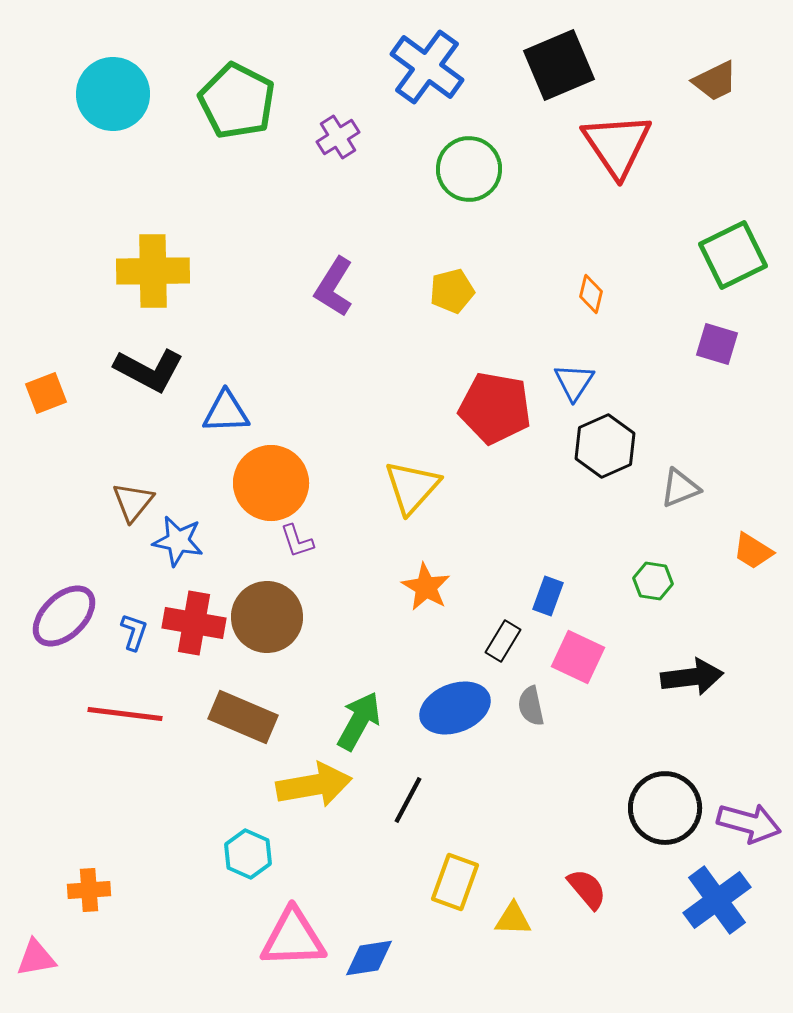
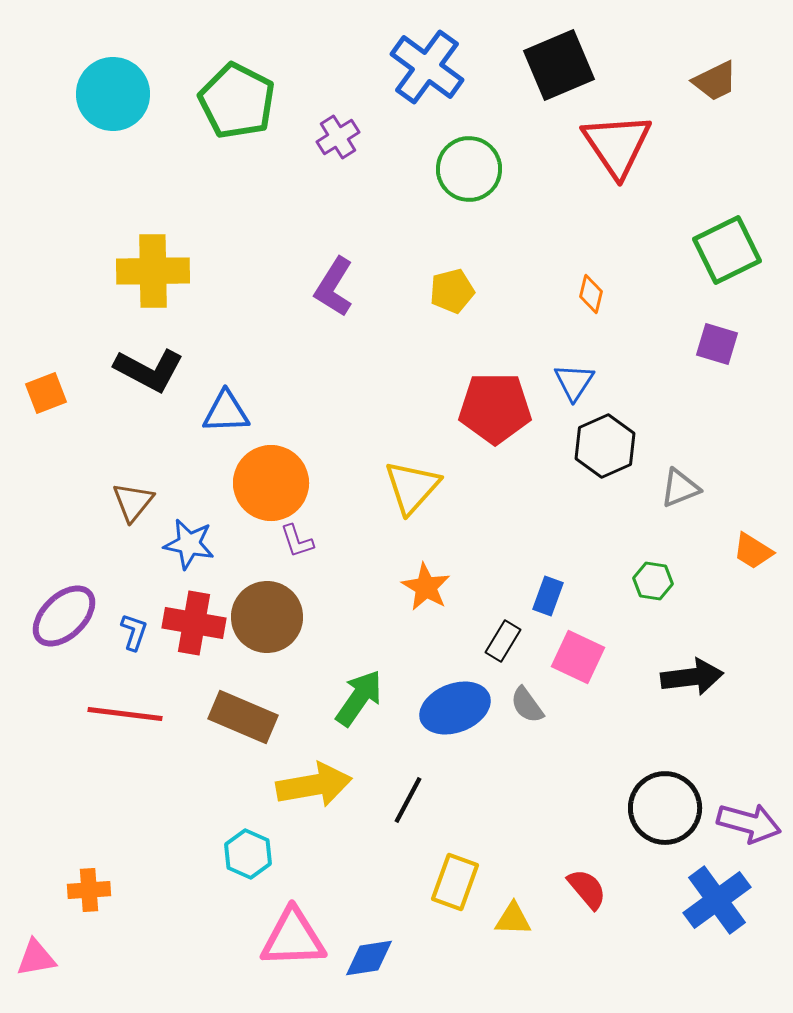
green square at (733, 255): moved 6 px left, 5 px up
red pentagon at (495, 408): rotated 10 degrees counterclockwise
blue star at (178, 541): moved 11 px right, 3 px down
gray semicircle at (531, 706): moved 4 px left, 1 px up; rotated 24 degrees counterclockwise
green arrow at (359, 721): moved 23 px up; rotated 6 degrees clockwise
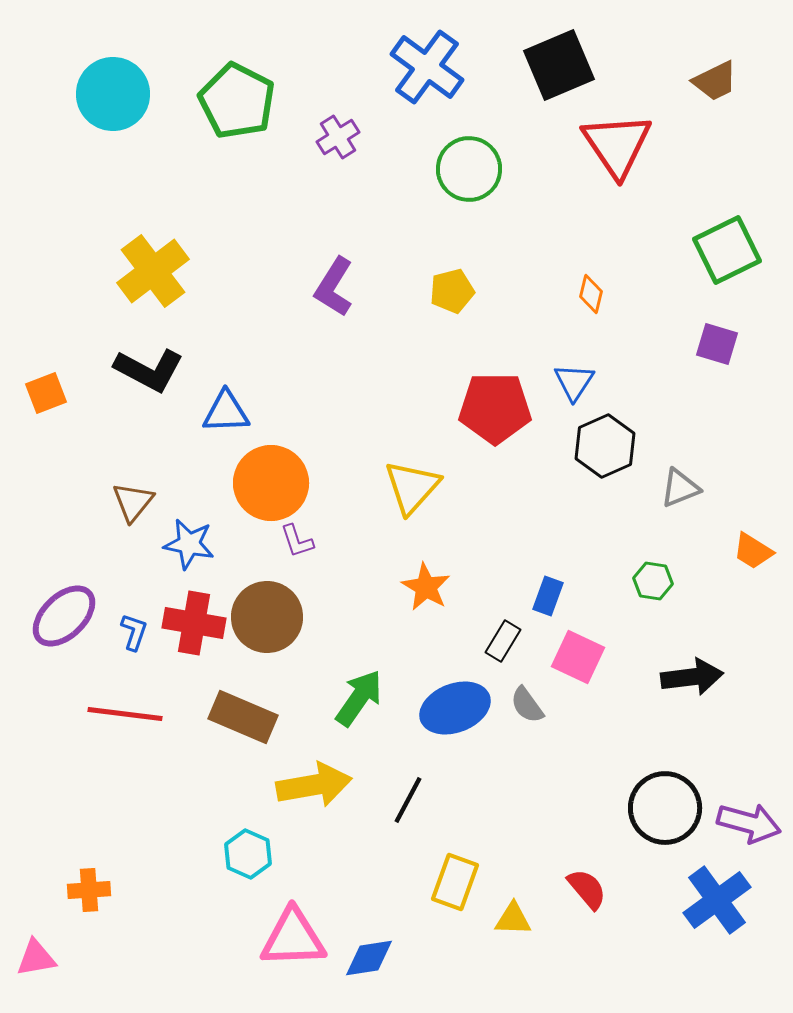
yellow cross at (153, 271): rotated 36 degrees counterclockwise
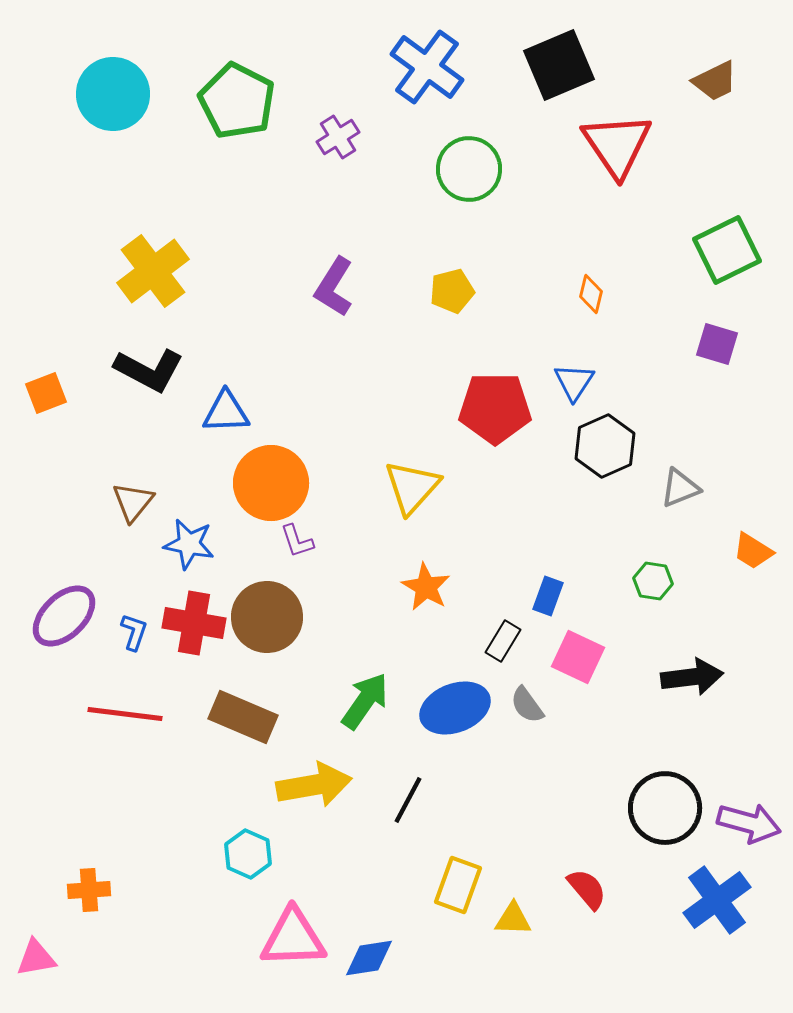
green arrow at (359, 698): moved 6 px right, 3 px down
yellow rectangle at (455, 882): moved 3 px right, 3 px down
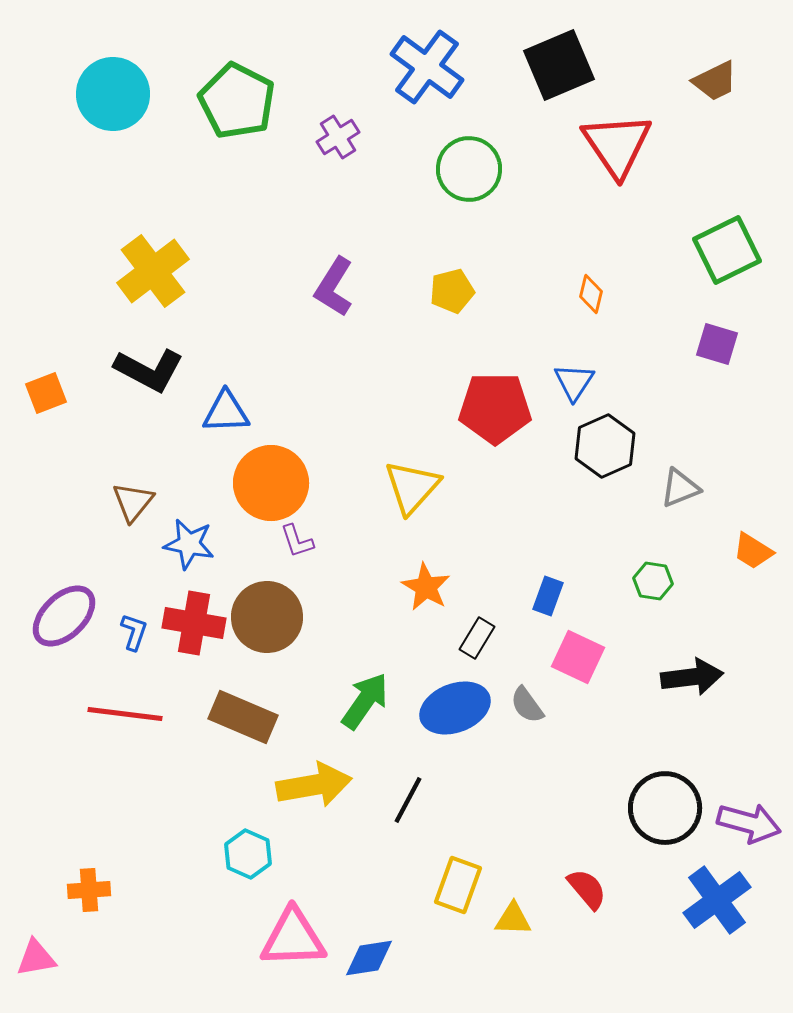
black rectangle at (503, 641): moved 26 px left, 3 px up
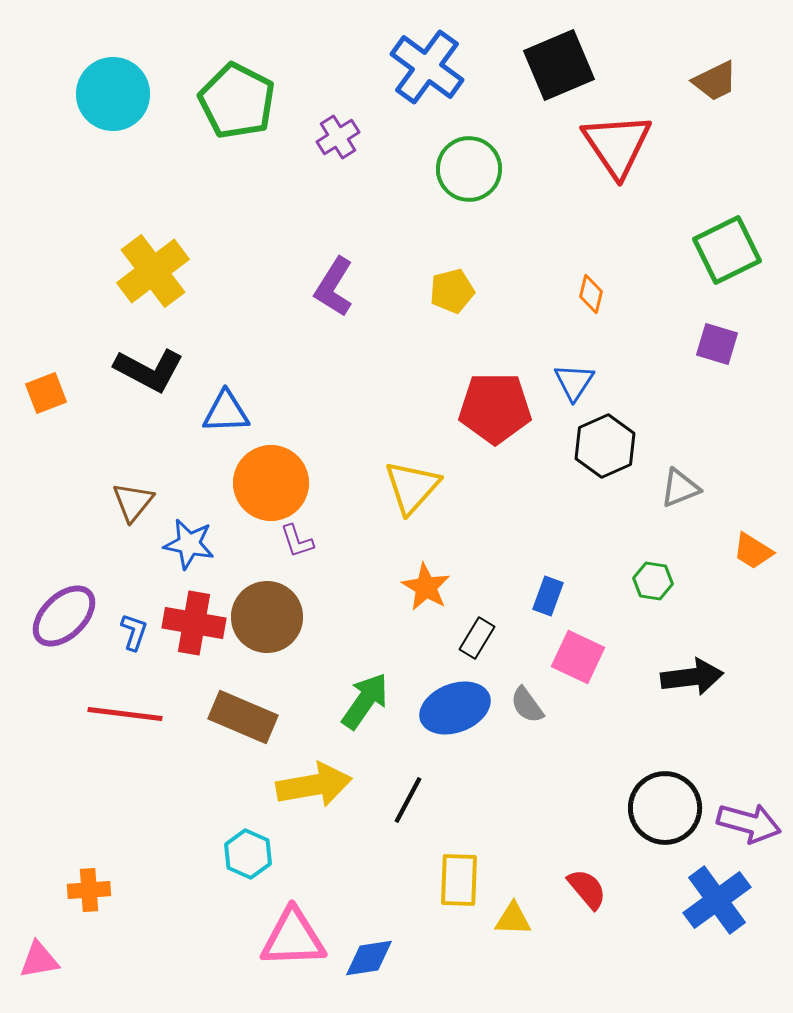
yellow rectangle at (458, 885): moved 1 px right, 5 px up; rotated 18 degrees counterclockwise
pink triangle at (36, 958): moved 3 px right, 2 px down
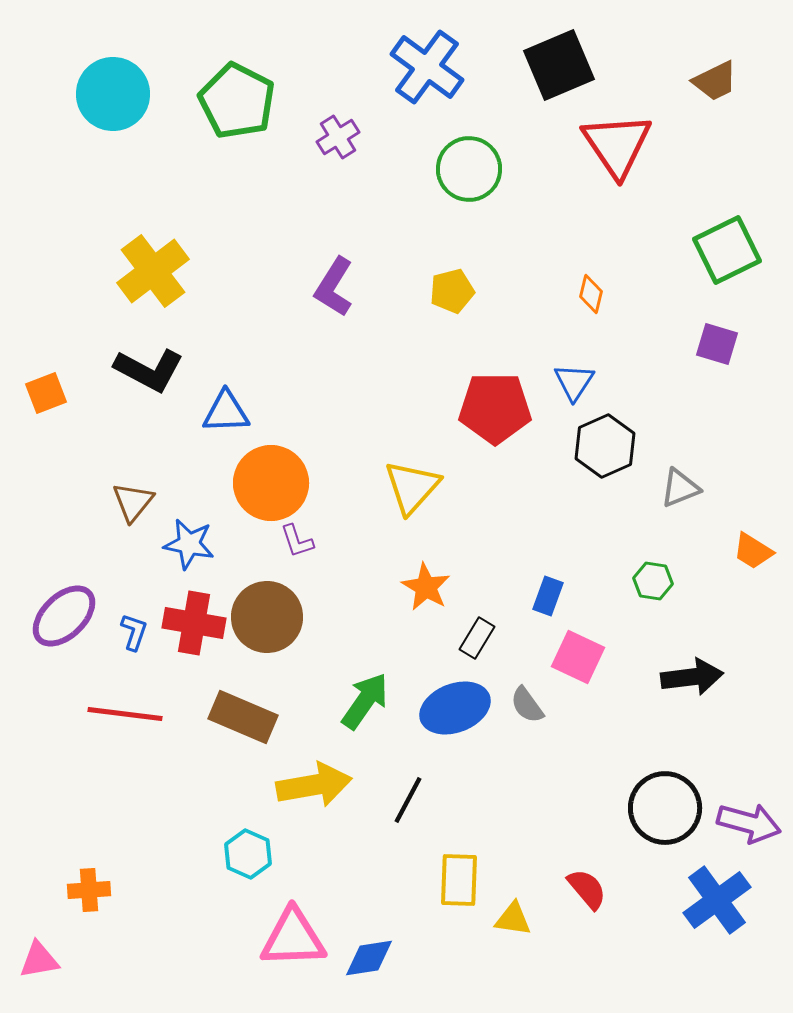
yellow triangle at (513, 919): rotated 6 degrees clockwise
